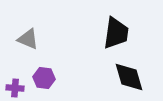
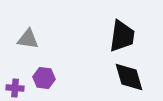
black trapezoid: moved 6 px right, 3 px down
gray triangle: rotated 15 degrees counterclockwise
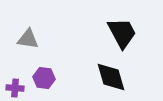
black trapezoid: moved 3 px up; rotated 36 degrees counterclockwise
black diamond: moved 18 px left
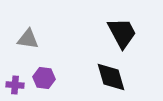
purple cross: moved 3 px up
